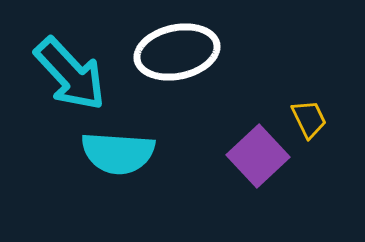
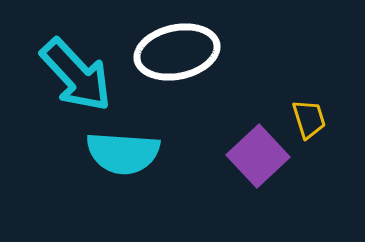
cyan arrow: moved 6 px right, 1 px down
yellow trapezoid: rotated 9 degrees clockwise
cyan semicircle: moved 5 px right
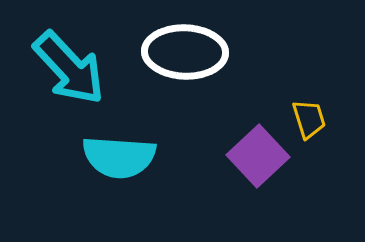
white ellipse: moved 8 px right; rotated 14 degrees clockwise
cyan arrow: moved 7 px left, 7 px up
cyan semicircle: moved 4 px left, 4 px down
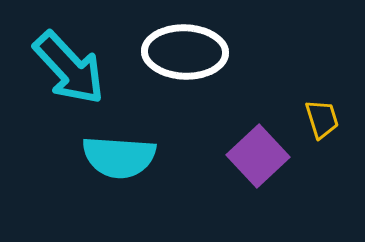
yellow trapezoid: moved 13 px right
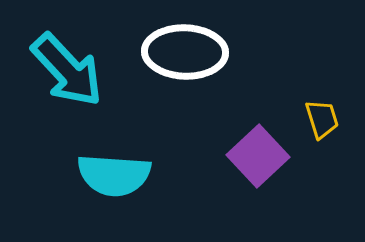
cyan arrow: moved 2 px left, 2 px down
cyan semicircle: moved 5 px left, 18 px down
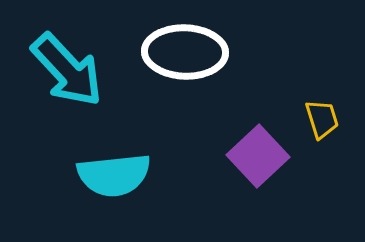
cyan semicircle: rotated 10 degrees counterclockwise
